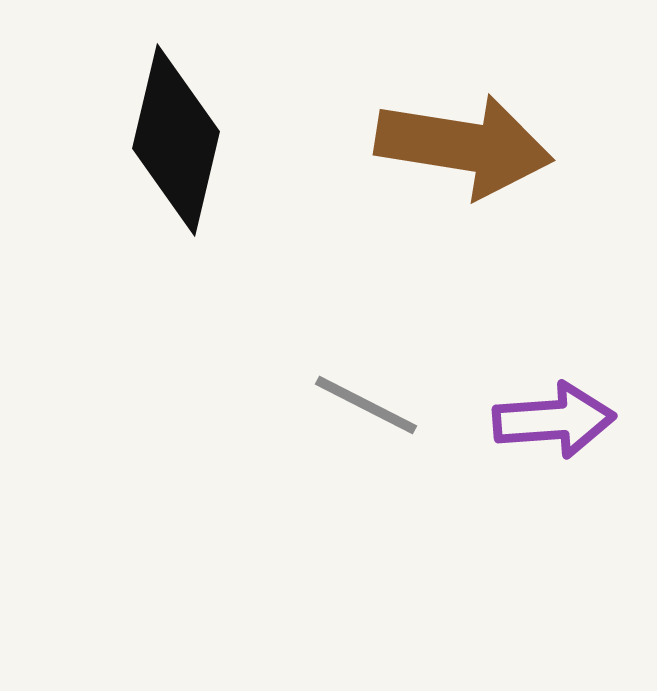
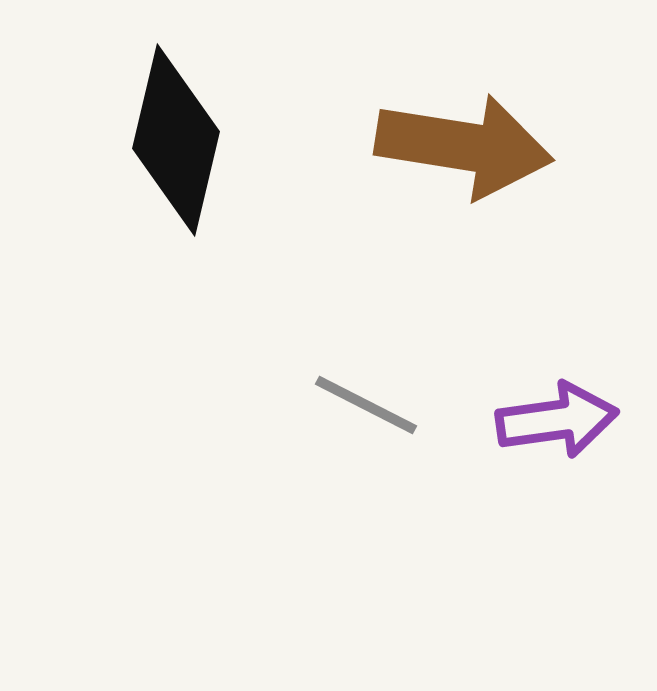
purple arrow: moved 3 px right; rotated 4 degrees counterclockwise
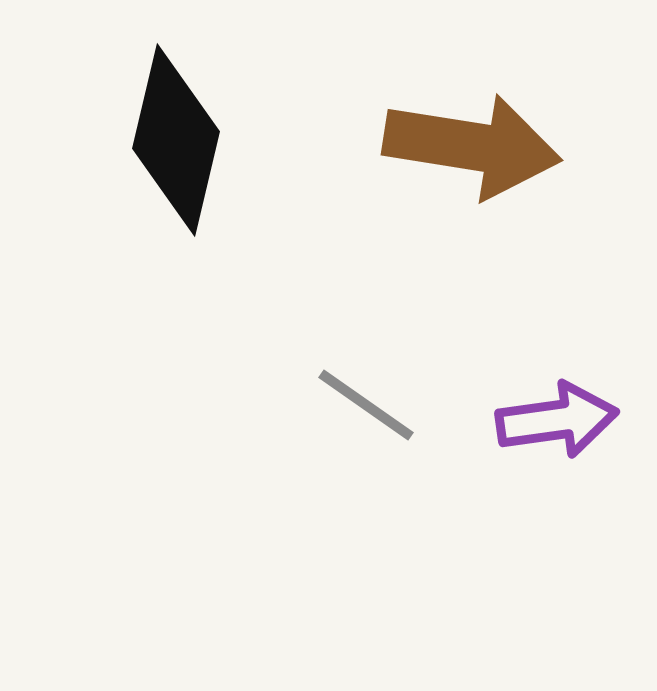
brown arrow: moved 8 px right
gray line: rotated 8 degrees clockwise
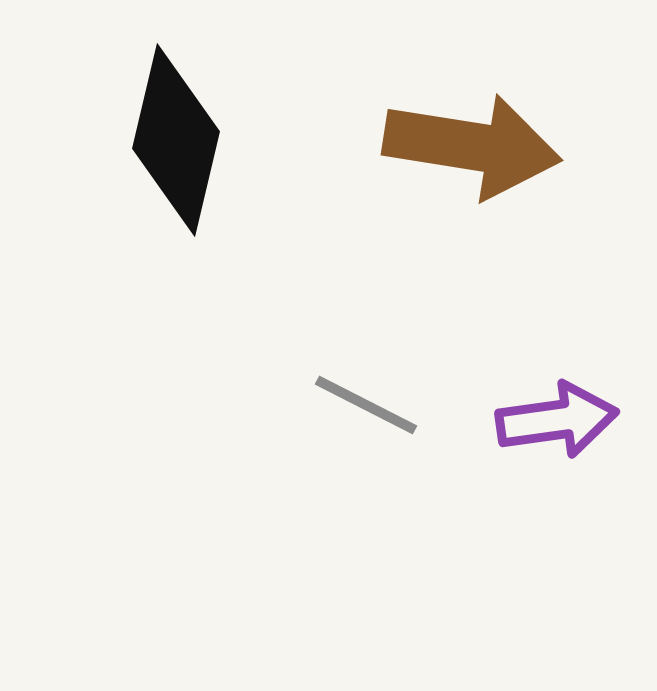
gray line: rotated 8 degrees counterclockwise
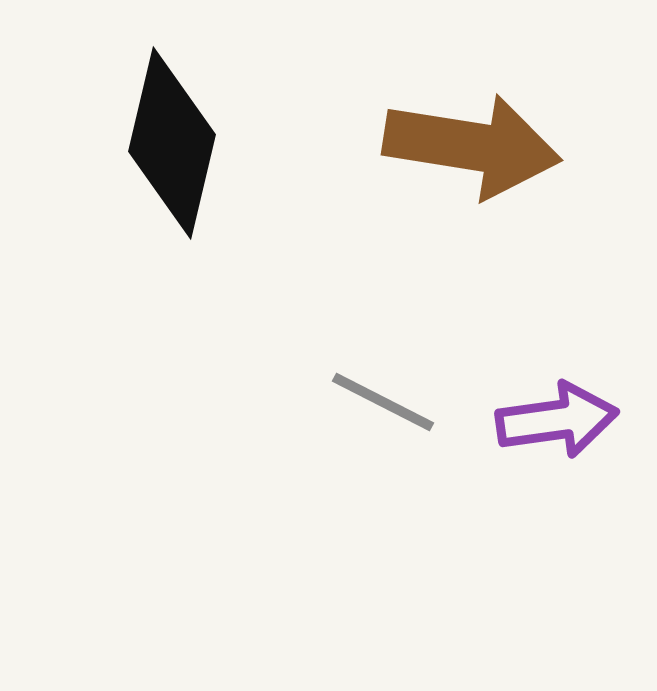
black diamond: moved 4 px left, 3 px down
gray line: moved 17 px right, 3 px up
